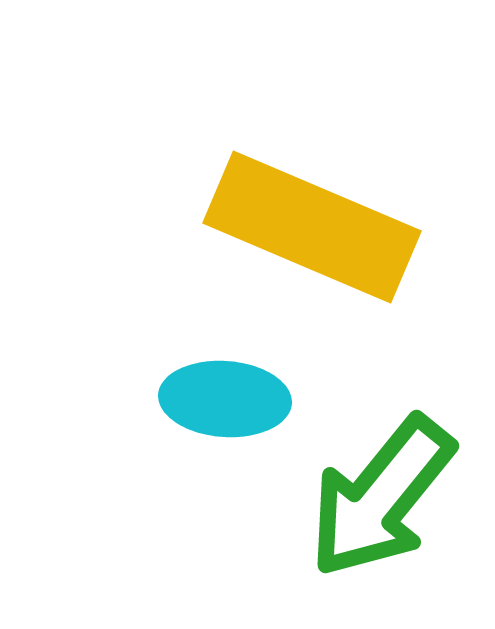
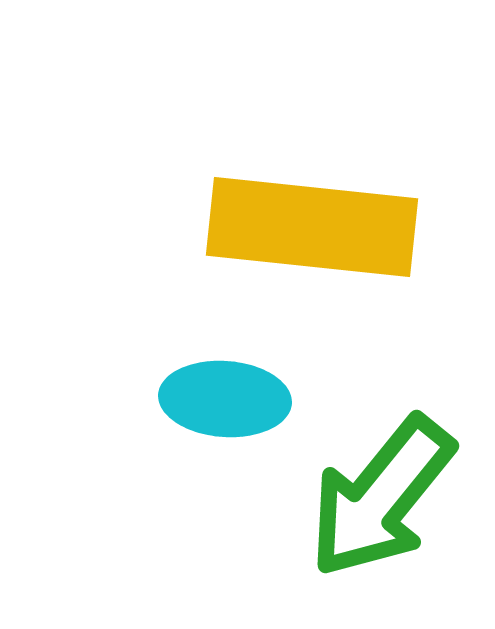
yellow rectangle: rotated 17 degrees counterclockwise
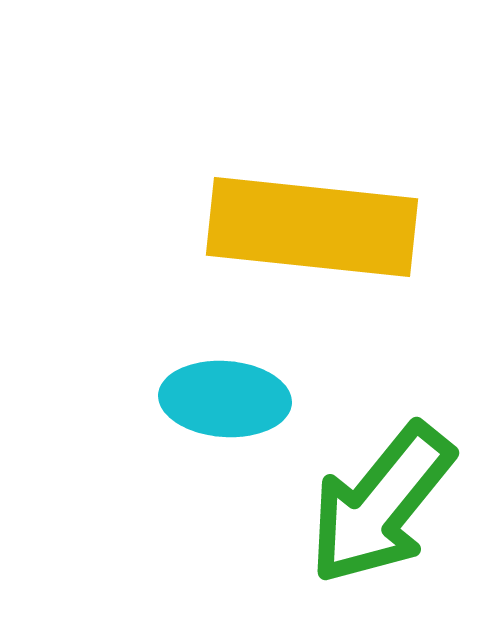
green arrow: moved 7 px down
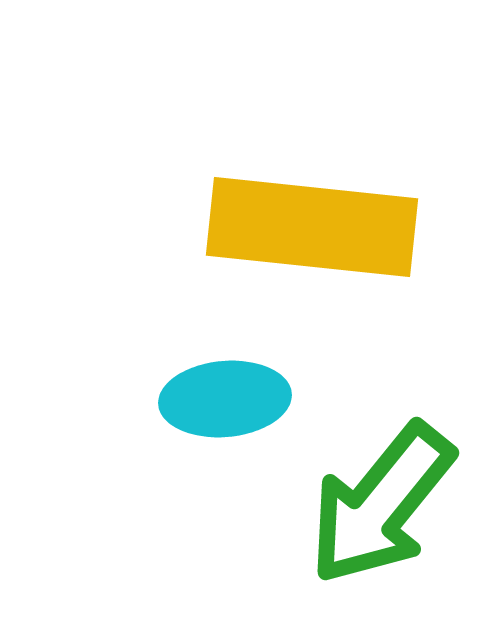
cyan ellipse: rotated 9 degrees counterclockwise
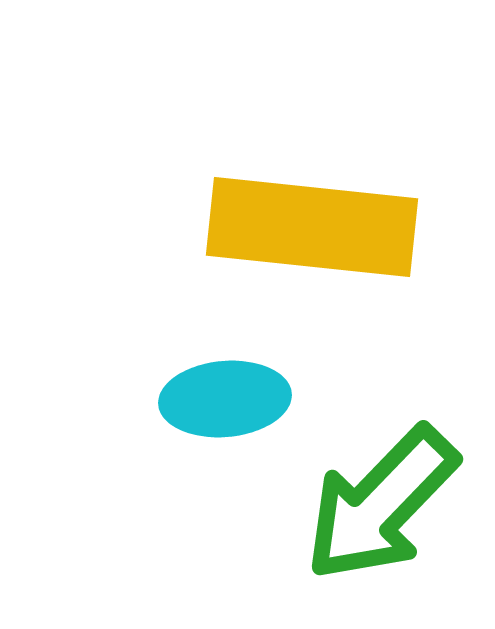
green arrow: rotated 5 degrees clockwise
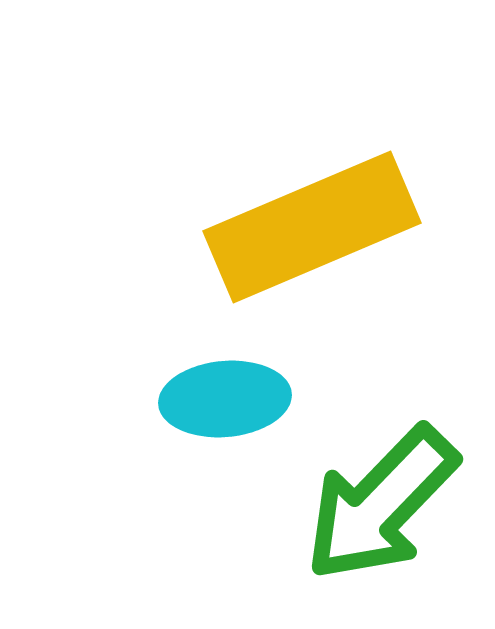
yellow rectangle: rotated 29 degrees counterclockwise
